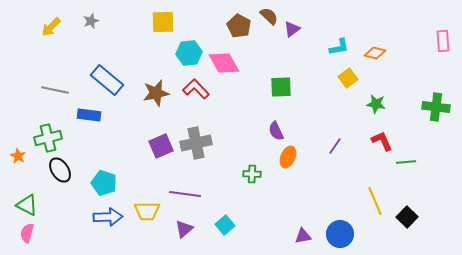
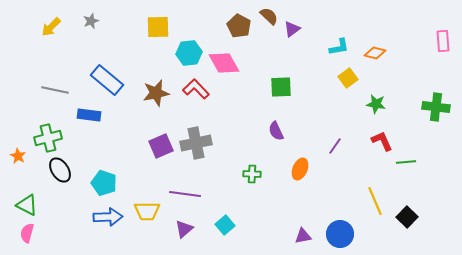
yellow square at (163, 22): moved 5 px left, 5 px down
orange ellipse at (288, 157): moved 12 px right, 12 px down
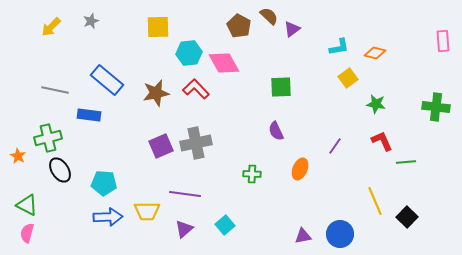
cyan pentagon at (104, 183): rotated 15 degrees counterclockwise
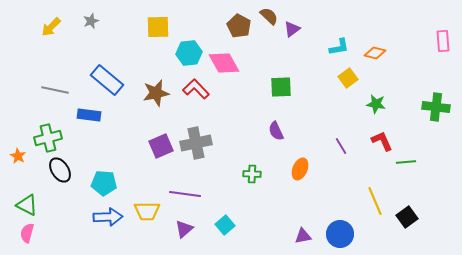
purple line at (335, 146): moved 6 px right; rotated 66 degrees counterclockwise
black square at (407, 217): rotated 10 degrees clockwise
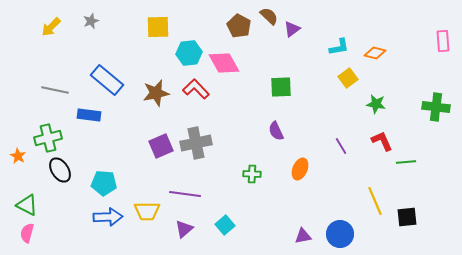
black square at (407, 217): rotated 30 degrees clockwise
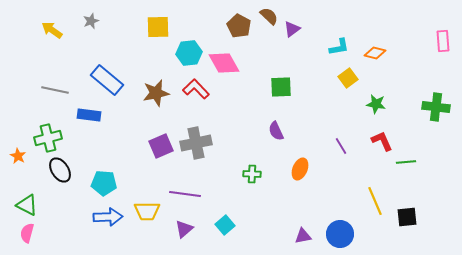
yellow arrow at (51, 27): moved 1 px right, 3 px down; rotated 80 degrees clockwise
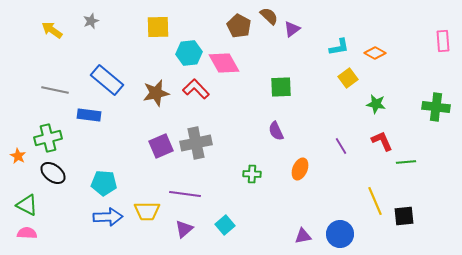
orange diamond at (375, 53): rotated 15 degrees clockwise
black ellipse at (60, 170): moved 7 px left, 3 px down; rotated 20 degrees counterclockwise
black square at (407, 217): moved 3 px left, 1 px up
pink semicircle at (27, 233): rotated 78 degrees clockwise
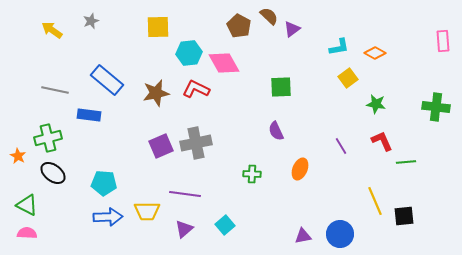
red L-shape at (196, 89): rotated 20 degrees counterclockwise
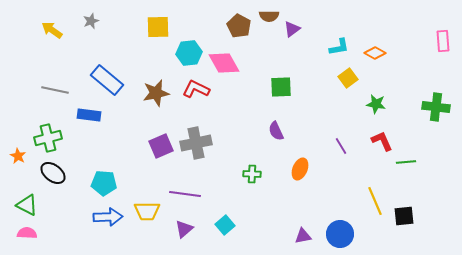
brown semicircle at (269, 16): rotated 138 degrees clockwise
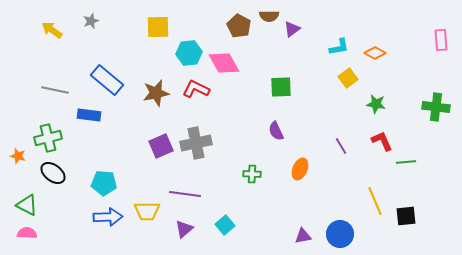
pink rectangle at (443, 41): moved 2 px left, 1 px up
orange star at (18, 156): rotated 14 degrees counterclockwise
black square at (404, 216): moved 2 px right
